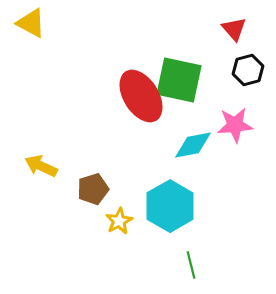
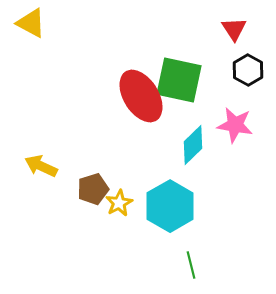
red triangle: rotated 8 degrees clockwise
black hexagon: rotated 16 degrees counterclockwise
pink star: rotated 15 degrees clockwise
cyan diamond: rotated 33 degrees counterclockwise
yellow star: moved 18 px up
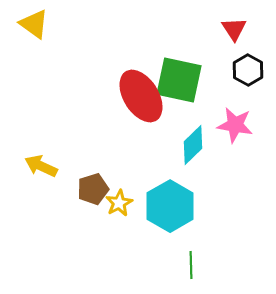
yellow triangle: moved 3 px right, 1 px down; rotated 8 degrees clockwise
green line: rotated 12 degrees clockwise
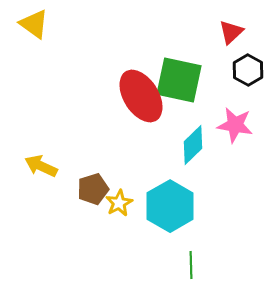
red triangle: moved 3 px left, 3 px down; rotated 20 degrees clockwise
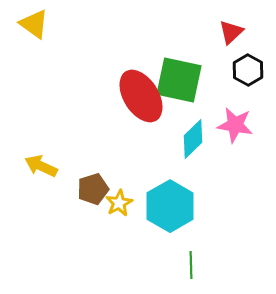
cyan diamond: moved 6 px up
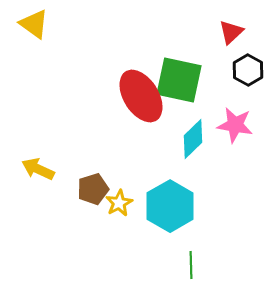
yellow arrow: moved 3 px left, 3 px down
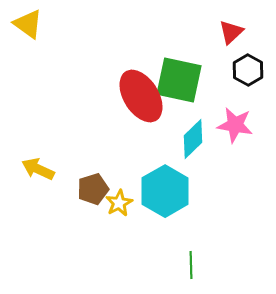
yellow triangle: moved 6 px left
cyan hexagon: moved 5 px left, 15 px up
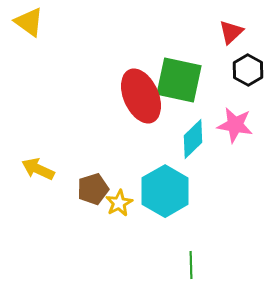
yellow triangle: moved 1 px right, 2 px up
red ellipse: rotated 8 degrees clockwise
